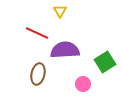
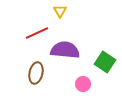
red line: rotated 50 degrees counterclockwise
purple semicircle: rotated 8 degrees clockwise
green square: rotated 25 degrees counterclockwise
brown ellipse: moved 2 px left, 1 px up
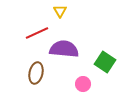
purple semicircle: moved 1 px left, 1 px up
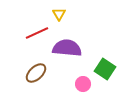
yellow triangle: moved 1 px left, 3 px down
purple semicircle: moved 3 px right, 1 px up
green square: moved 7 px down
brown ellipse: rotated 35 degrees clockwise
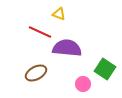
yellow triangle: rotated 40 degrees counterclockwise
red line: moved 3 px right, 1 px up; rotated 50 degrees clockwise
brown ellipse: rotated 15 degrees clockwise
